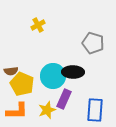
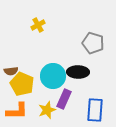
black ellipse: moved 5 px right
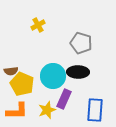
gray pentagon: moved 12 px left
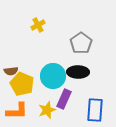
gray pentagon: rotated 20 degrees clockwise
